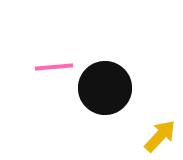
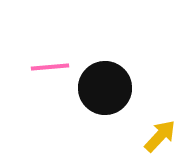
pink line: moved 4 px left
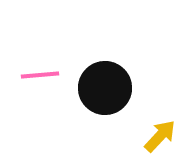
pink line: moved 10 px left, 8 px down
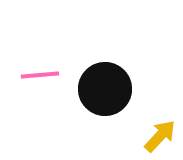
black circle: moved 1 px down
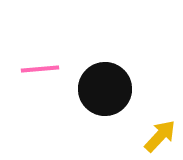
pink line: moved 6 px up
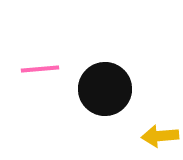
yellow arrow: rotated 138 degrees counterclockwise
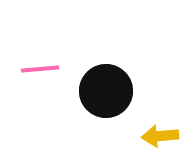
black circle: moved 1 px right, 2 px down
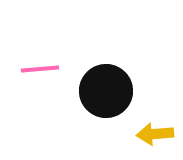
yellow arrow: moved 5 px left, 2 px up
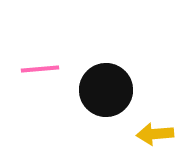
black circle: moved 1 px up
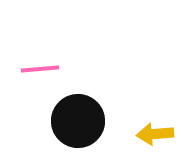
black circle: moved 28 px left, 31 px down
